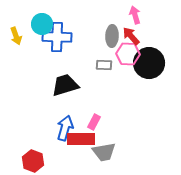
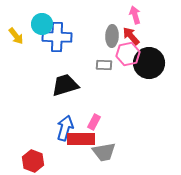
yellow arrow: rotated 18 degrees counterclockwise
pink hexagon: rotated 15 degrees counterclockwise
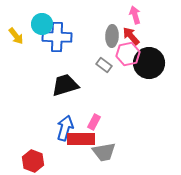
gray rectangle: rotated 35 degrees clockwise
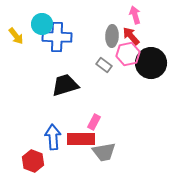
black circle: moved 2 px right
blue arrow: moved 12 px left, 9 px down; rotated 20 degrees counterclockwise
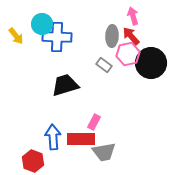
pink arrow: moved 2 px left, 1 px down
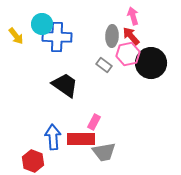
black trapezoid: rotated 52 degrees clockwise
